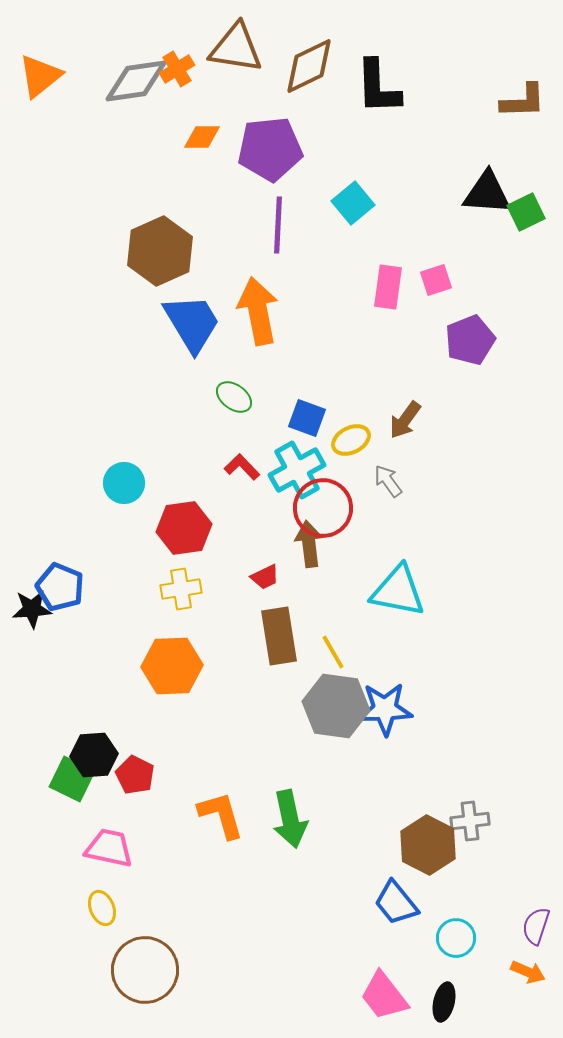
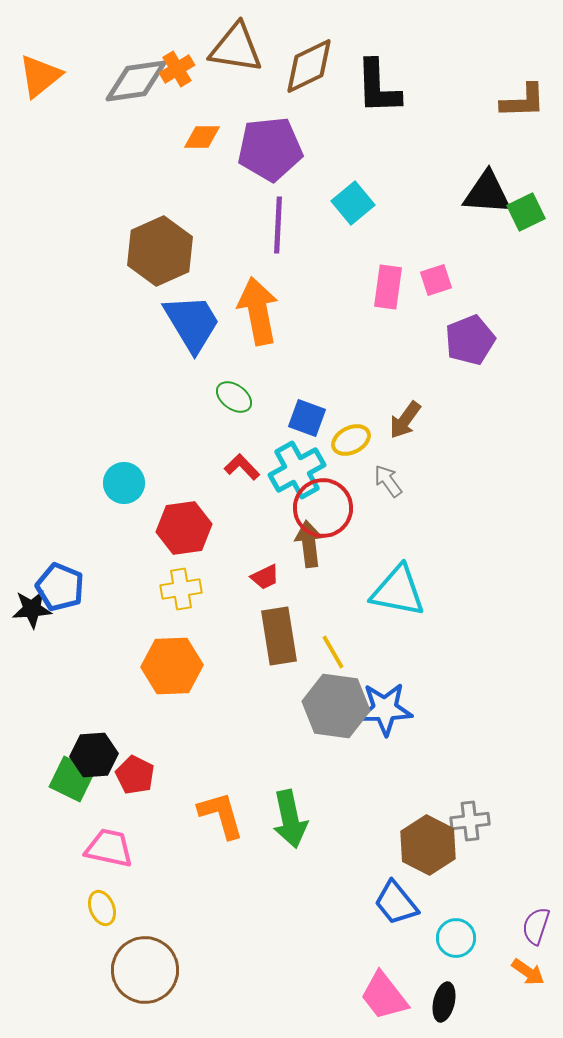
orange arrow at (528, 972): rotated 12 degrees clockwise
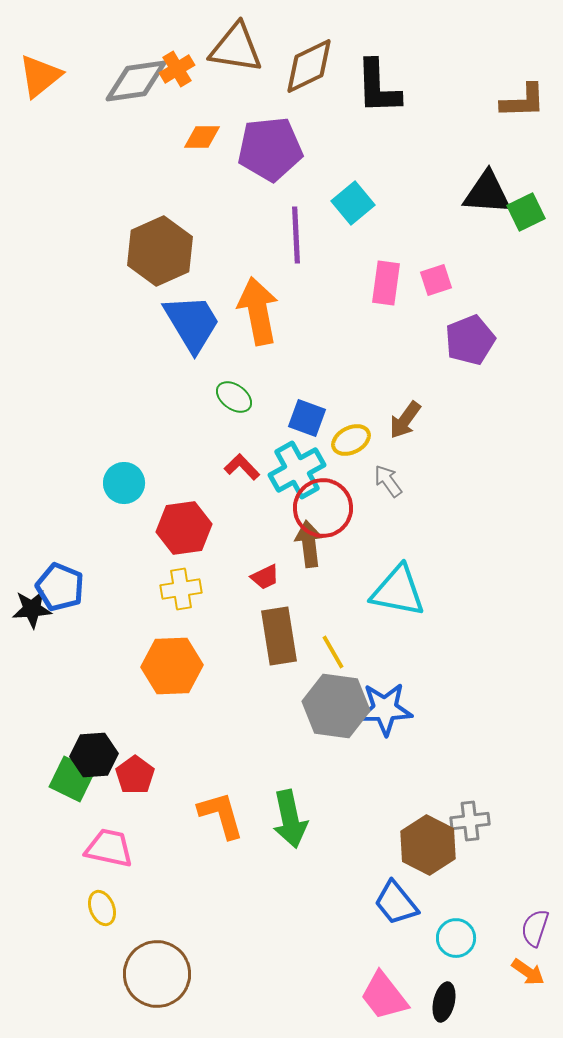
purple line at (278, 225): moved 18 px right, 10 px down; rotated 6 degrees counterclockwise
pink rectangle at (388, 287): moved 2 px left, 4 px up
red pentagon at (135, 775): rotated 9 degrees clockwise
purple semicircle at (536, 926): moved 1 px left, 2 px down
brown circle at (145, 970): moved 12 px right, 4 px down
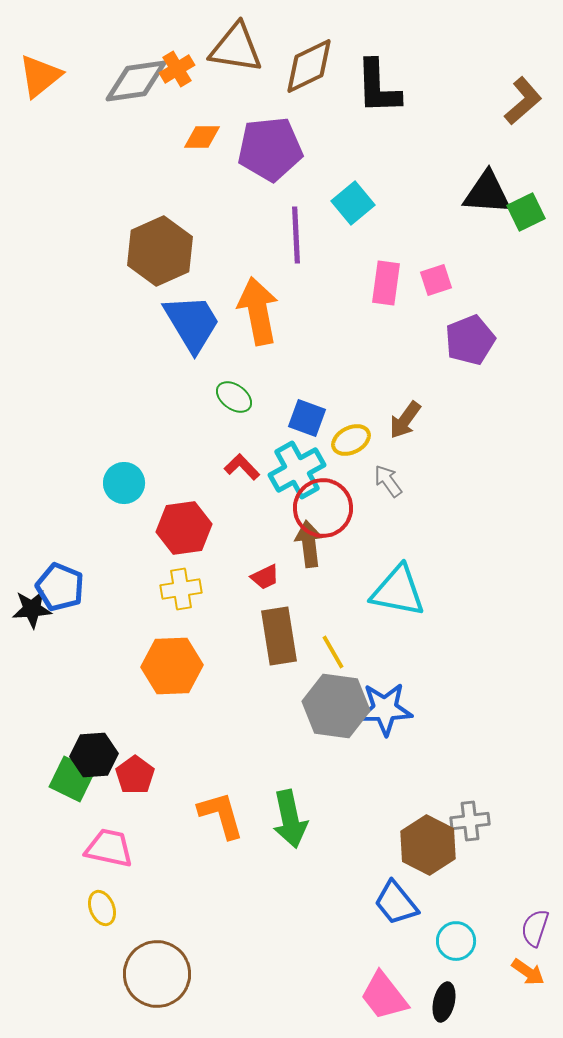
brown L-shape at (523, 101): rotated 39 degrees counterclockwise
cyan circle at (456, 938): moved 3 px down
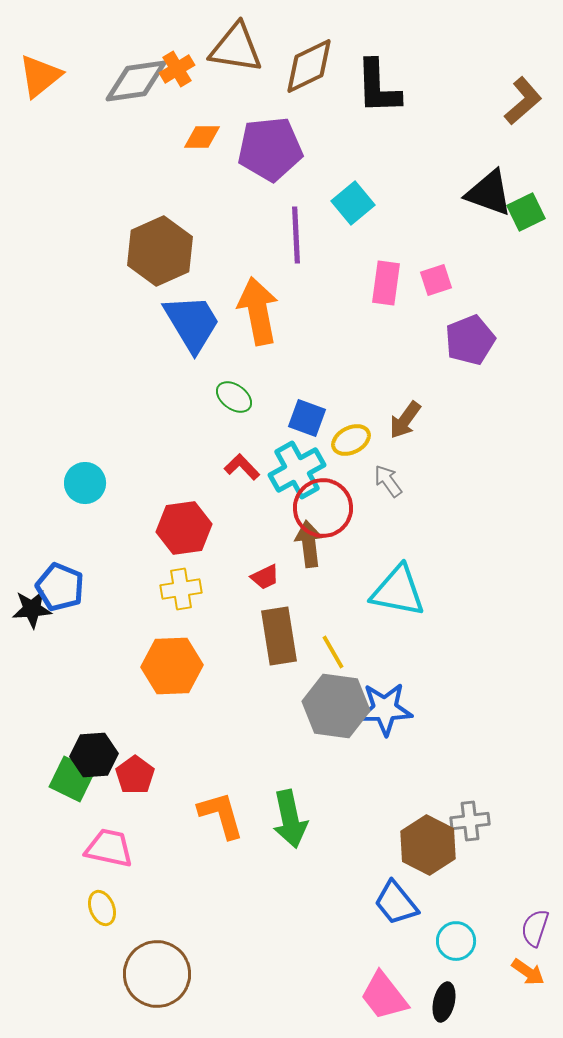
black triangle at (487, 193): moved 2 px right; rotated 16 degrees clockwise
cyan circle at (124, 483): moved 39 px left
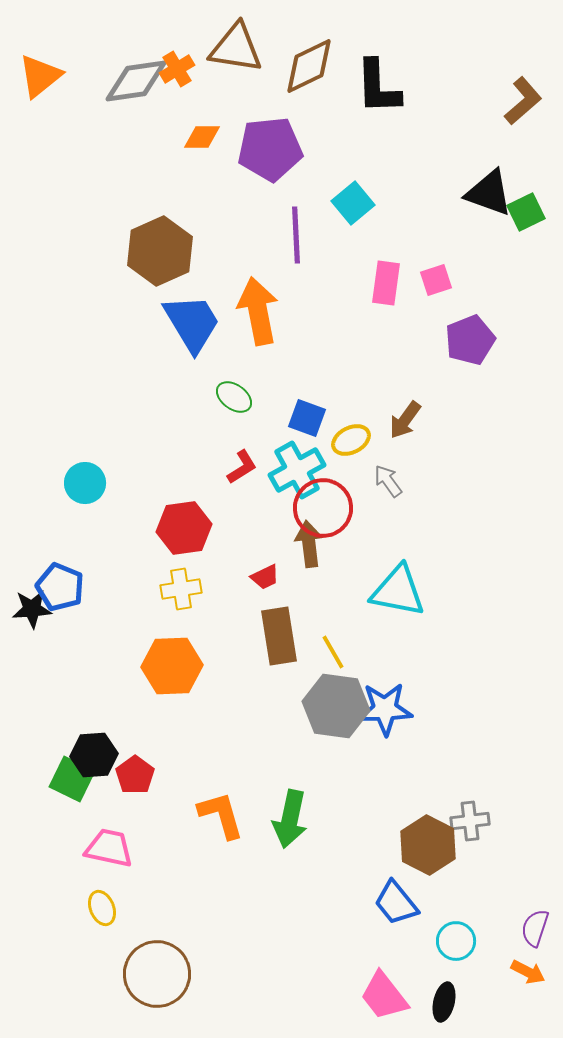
red L-shape at (242, 467): rotated 102 degrees clockwise
green arrow at (290, 819): rotated 24 degrees clockwise
orange arrow at (528, 972): rotated 8 degrees counterclockwise
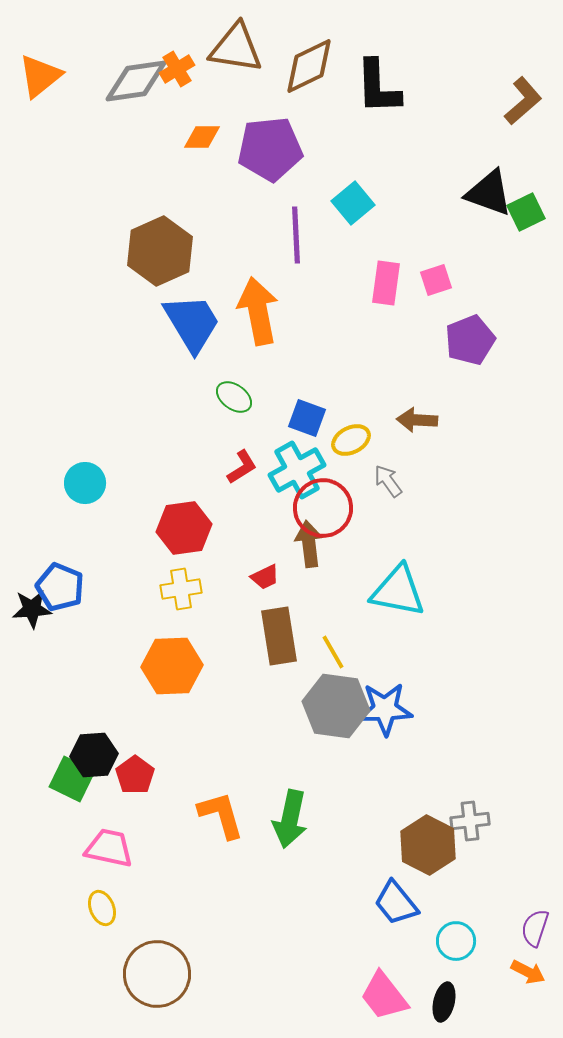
brown arrow at (405, 420): moved 12 px right; rotated 57 degrees clockwise
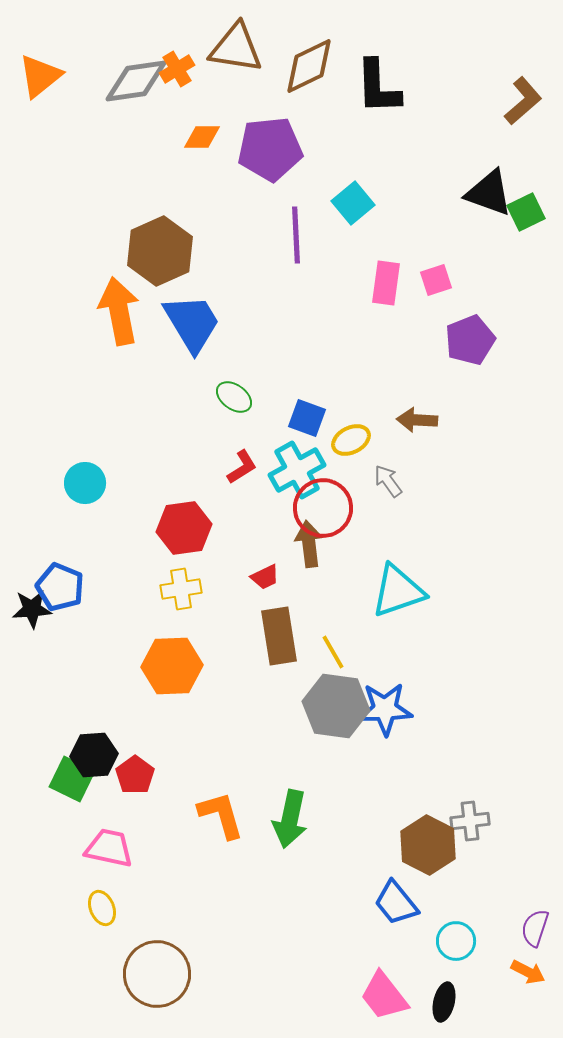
orange arrow at (258, 311): moved 139 px left
cyan triangle at (398, 591): rotated 30 degrees counterclockwise
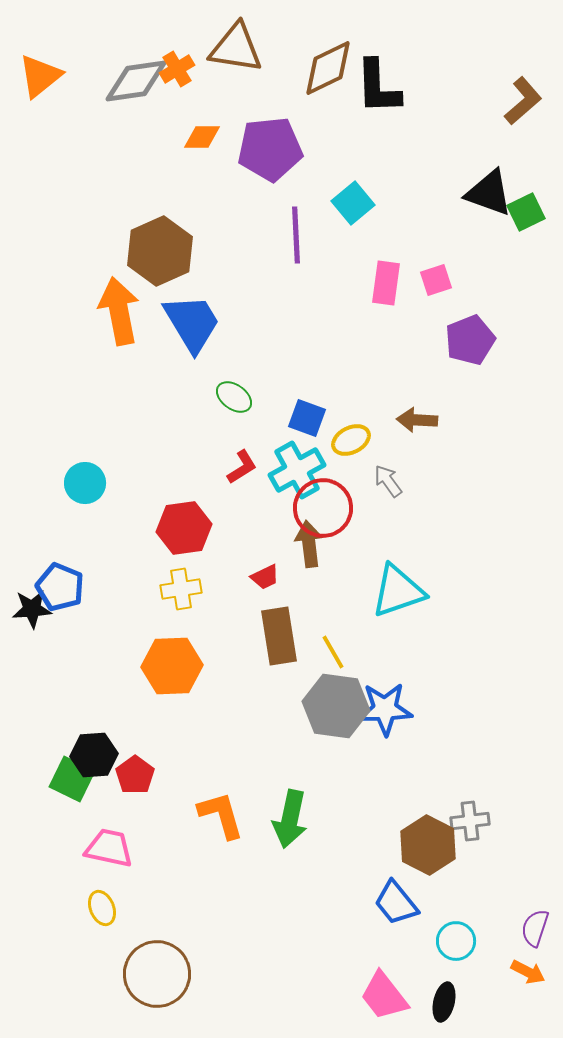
brown diamond at (309, 66): moved 19 px right, 2 px down
